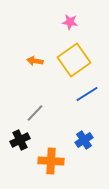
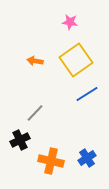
yellow square: moved 2 px right
blue cross: moved 3 px right, 18 px down
orange cross: rotated 10 degrees clockwise
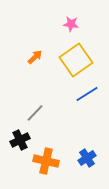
pink star: moved 1 px right, 2 px down
orange arrow: moved 4 px up; rotated 126 degrees clockwise
orange cross: moved 5 px left
